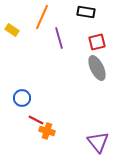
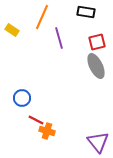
gray ellipse: moved 1 px left, 2 px up
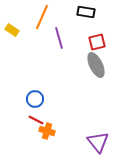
gray ellipse: moved 1 px up
blue circle: moved 13 px right, 1 px down
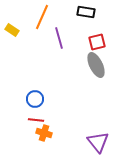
red line: rotated 21 degrees counterclockwise
orange cross: moved 3 px left, 2 px down
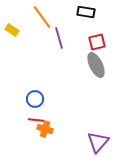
orange line: rotated 60 degrees counterclockwise
orange cross: moved 1 px right, 4 px up
purple triangle: rotated 20 degrees clockwise
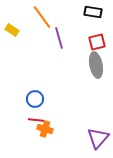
black rectangle: moved 7 px right
gray ellipse: rotated 15 degrees clockwise
purple triangle: moved 4 px up
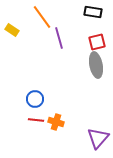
orange cross: moved 11 px right, 7 px up
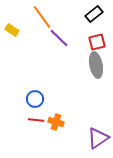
black rectangle: moved 1 px right, 2 px down; rotated 48 degrees counterclockwise
purple line: rotated 30 degrees counterclockwise
purple triangle: rotated 15 degrees clockwise
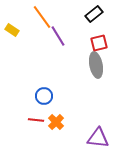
purple line: moved 1 px left, 2 px up; rotated 15 degrees clockwise
red square: moved 2 px right, 1 px down
blue circle: moved 9 px right, 3 px up
orange cross: rotated 28 degrees clockwise
purple triangle: rotated 40 degrees clockwise
